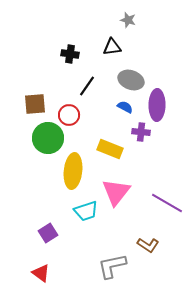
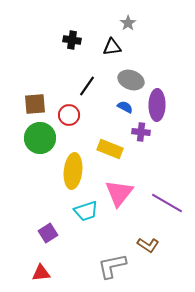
gray star: moved 3 px down; rotated 21 degrees clockwise
black cross: moved 2 px right, 14 px up
green circle: moved 8 px left
pink triangle: moved 3 px right, 1 px down
red triangle: rotated 42 degrees counterclockwise
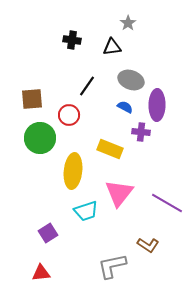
brown square: moved 3 px left, 5 px up
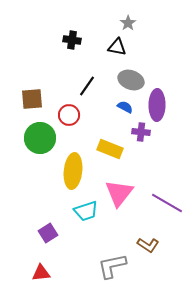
black triangle: moved 5 px right; rotated 18 degrees clockwise
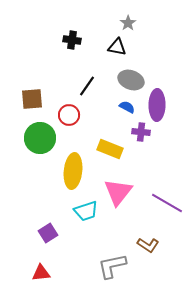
blue semicircle: moved 2 px right
pink triangle: moved 1 px left, 1 px up
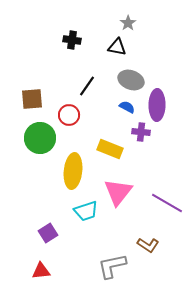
red triangle: moved 2 px up
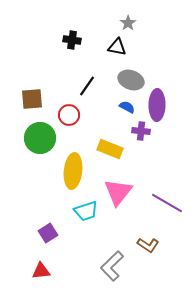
purple cross: moved 1 px up
gray L-shape: rotated 32 degrees counterclockwise
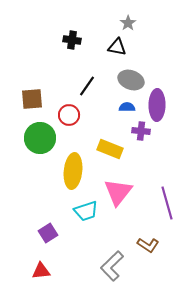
blue semicircle: rotated 28 degrees counterclockwise
purple line: rotated 44 degrees clockwise
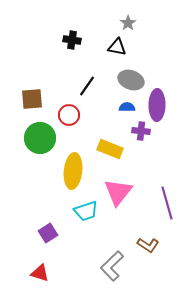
red triangle: moved 1 px left, 2 px down; rotated 24 degrees clockwise
